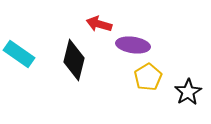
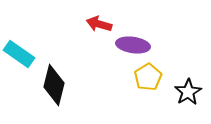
black diamond: moved 20 px left, 25 px down
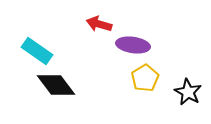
cyan rectangle: moved 18 px right, 3 px up
yellow pentagon: moved 3 px left, 1 px down
black diamond: moved 2 px right; rotated 51 degrees counterclockwise
black star: rotated 12 degrees counterclockwise
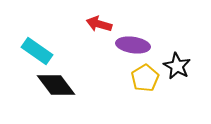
black star: moved 11 px left, 26 px up
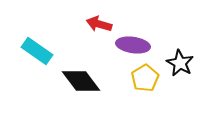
black star: moved 3 px right, 3 px up
black diamond: moved 25 px right, 4 px up
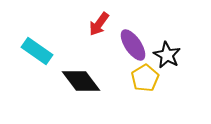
red arrow: rotated 70 degrees counterclockwise
purple ellipse: rotated 48 degrees clockwise
black star: moved 13 px left, 8 px up
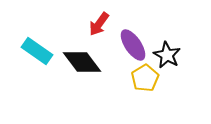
black diamond: moved 1 px right, 19 px up
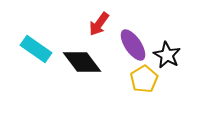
cyan rectangle: moved 1 px left, 2 px up
yellow pentagon: moved 1 px left, 1 px down
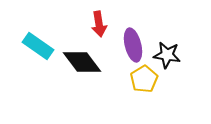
red arrow: rotated 45 degrees counterclockwise
purple ellipse: rotated 20 degrees clockwise
cyan rectangle: moved 2 px right, 3 px up
black star: rotated 20 degrees counterclockwise
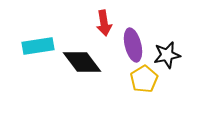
red arrow: moved 5 px right, 1 px up
cyan rectangle: rotated 44 degrees counterclockwise
black star: rotated 20 degrees counterclockwise
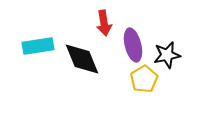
black diamond: moved 3 px up; rotated 15 degrees clockwise
